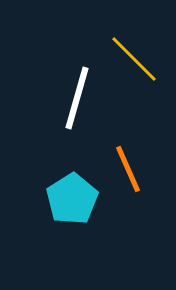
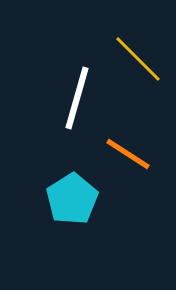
yellow line: moved 4 px right
orange line: moved 15 px up; rotated 33 degrees counterclockwise
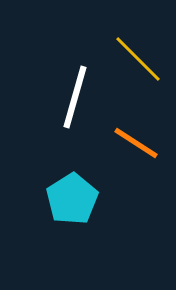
white line: moved 2 px left, 1 px up
orange line: moved 8 px right, 11 px up
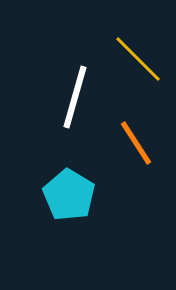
orange line: rotated 24 degrees clockwise
cyan pentagon: moved 3 px left, 4 px up; rotated 9 degrees counterclockwise
